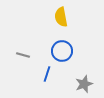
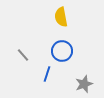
gray line: rotated 32 degrees clockwise
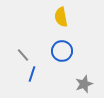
blue line: moved 15 px left
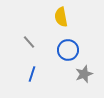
blue circle: moved 6 px right, 1 px up
gray line: moved 6 px right, 13 px up
gray star: moved 10 px up
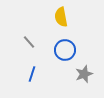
blue circle: moved 3 px left
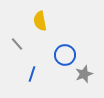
yellow semicircle: moved 21 px left, 4 px down
gray line: moved 12 px left, 2 px down
blue circle: moved 5 px down
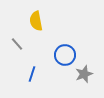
yellow semicircle: moved 4 px left
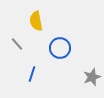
blue circle: moved 5 px left, 7 px up
gray star: moved 8 px right, 3 px down
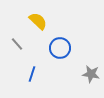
yellow semicircle: moved 2 px right; rotated 144 degrees clockwise
gray star: moved 1 px left, 3 px up; rotated 30 degrees clockwise
